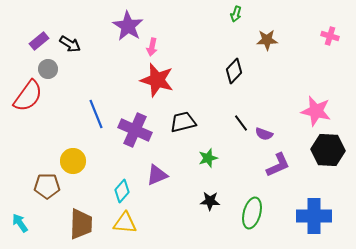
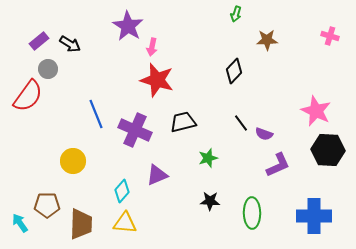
pink star: rotated 12 degrees clockwise
brown pentagon: moved 19 px down
green ellipse: rotated 16 degrees counterclockwise
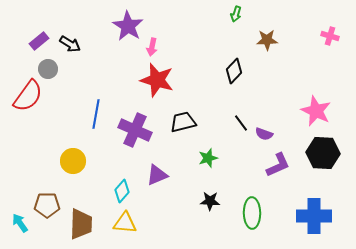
blue line: rotated 32 degrees clockwise
black hexagon: moved 5 px left, 3 px down
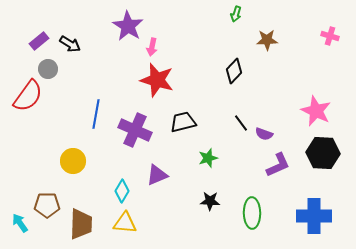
cyan diamond: rotated 10 degrees counterclockwise
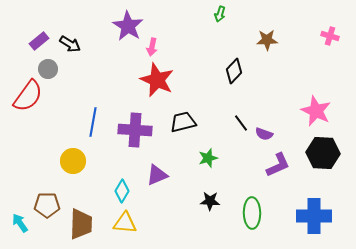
green arrow: moved 16 px left
red star: rotated 8 degrees clockwise
blue line: moved 3 px left, 8 px down
purple cross: rotated 20 degrees counterclockwise
